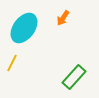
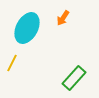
cyan ellipse: moved 3 px right; rotated 8 degrees counterclockwise
green rectangle: moved 1 px down
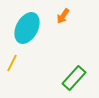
orange arrow: moved 2 px up
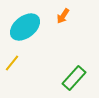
cyan ellipse: moved 2 px left, 1 px up; rotated 24 degrees clockwise
yellow line: rotated 12 degrees clockwise
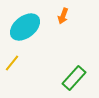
orange arrow: rotated 14 degrees counterclockwise
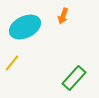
cyan ellipse: rotated 12 degrees clockwise
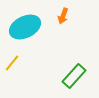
green rectangle: moved 2 px up
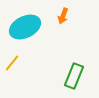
green rectangle: rotated 20 degrees counterclockwise
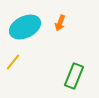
orange arrow: moved 3 px left, 7 px down
yellow line: moved 1 px right, 1 px up
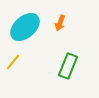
cyan ellipse: rotated 16 degrees counterclockwise
green rectangle: moved 6 px left, 10 px up
